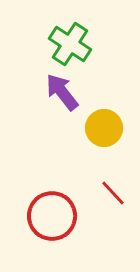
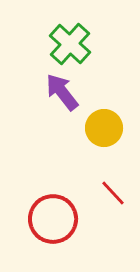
green cross: rotated 9 degrees clockwise
red circle: moved 1 px right, 3 px down
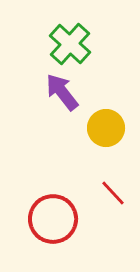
yellow circle: moved 2 px right
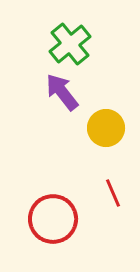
green cross: rotated 9 degrees clockwise
red line: rotated 20 degrees clockwise
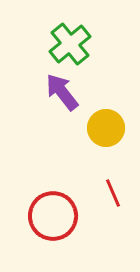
red circle: moved 3 px up
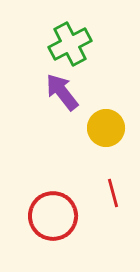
green cross: rotated 12 degrees clockwise
red line: rotated 8 degrees clockwise
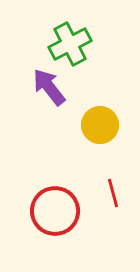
purple arrow: moved 13 px left, 5 px up
yellow circle: moved 6 px left, 3 px up
red circle: moved 2 px right, 5 px up
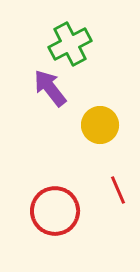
purple arrow: moved 1 px right, 1 px down
red line: moved 5 px right, 3 px up; rotated 8 degrees counterclockwise
